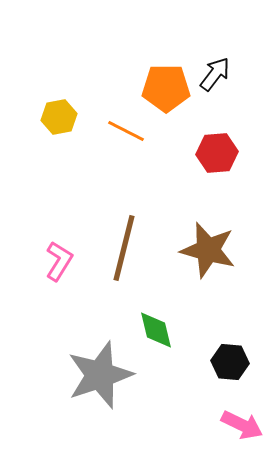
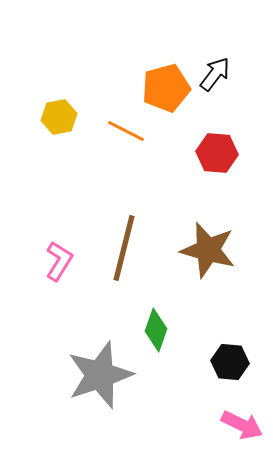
orange pentagon: rotated 15 degrees counterclockwise
red hexagon: rotated 9 degrees clockwise
green diamond: rotated 33 degrees clockwise
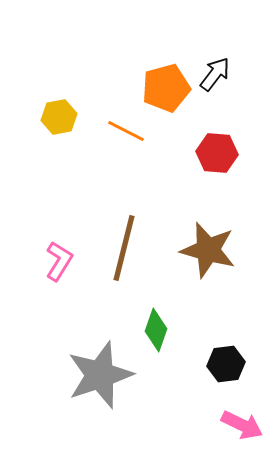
black hexagon: moved 4 px left, 2 px down; rotated 12 degrees counterclockwise
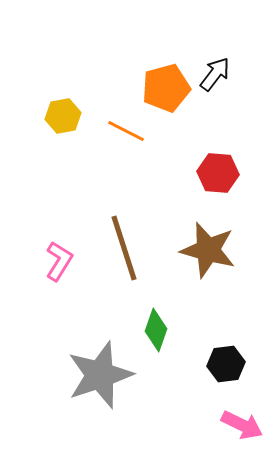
yellow hexagon: moved 4 px right, 1 px up
red hexagon: moved 1 px right, 20 px down
brown line: rotated 32 degrees counterclockwise
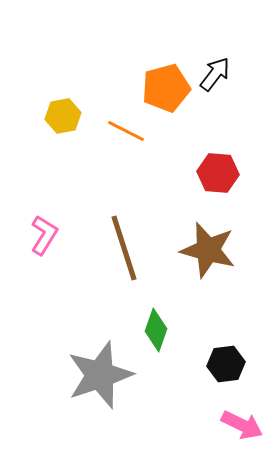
pink L-shape: moved 15 px left, 26 px up
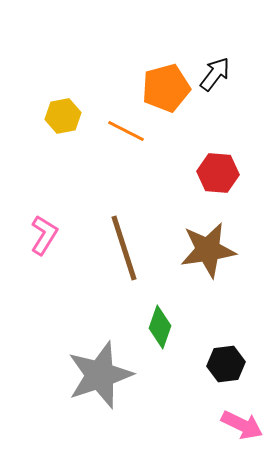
brown star: rotated 24 degrees counterclockwise
green diamond: moved 4 px right, 3 px up
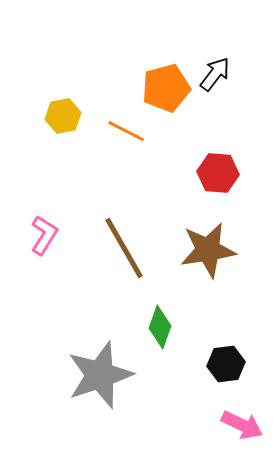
brown line: rotated 12 degrees counterclockwise
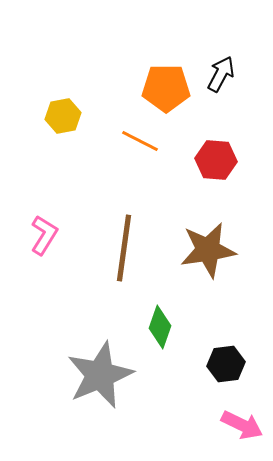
black arrow: moved 6 px right; rotated 9 degrees counterclockwise
orange pentagon: rotated 15 degrees clockwise
orange line: moved 14 px right, 10 px down
red hexagon: moved 2 px left, 13 px up
brown line: rotated 38 degrees clockwise
gray star: rotated 4 degrees counterclockwise
